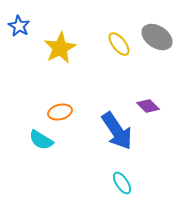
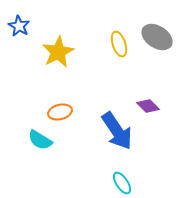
yellow ellipse: rotated 20 degrees clockwise
yellow star: moved 2 px left, 4 px down
cyan semicircle: moved 1 px left
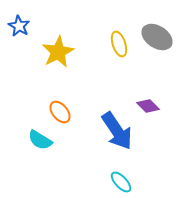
orange ellipse: rotated 65 degrees clockwise
cyan ellipse: moved 1 px left, 1 px up; rotated 10 degrees counterclockwise
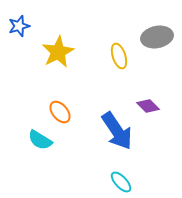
blue star: rotated 25 degrees clockwise
gray ellipse: rotated 44 degrees counterclockwise
yellow ellipse: moved 12 px down
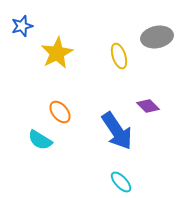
blue star: moved 3 px right
yellow star: moved 1 px left, 1 px down
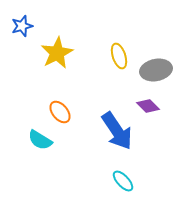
gray ellipse: moved 1 px left, 33 px down
cyan ellipse: moved 2 px right, 1 px up
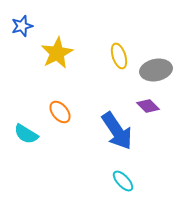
cyan semicircle: moved 14 px left, 6 px up
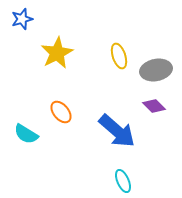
blue star: moved 7 px up
purple diamond: moved 6 px right
orange ellipse: moved 1 px right
blue arrow: rotated 15 degrees counterclockwise
cyan ellipse: rotated 20 degrees clockwise
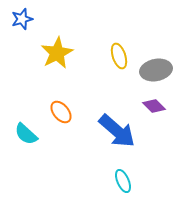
cyan semicircle: rotated 10 degrees clockwise
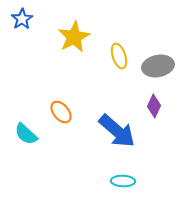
blue star: rotated 15 degrees counterclockwise
yellow star: moved 17 px right, 16 px up
gray ellipse: moved 2 px right, 4 px up
purple diamond: rotated 70 degrees clockwise
cyan ellipse: rotated 65 degrees counterclockwise
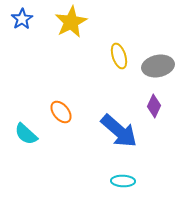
yellow star: moved 3 px left, 15 px up
blue arrow: moved 2 px right
